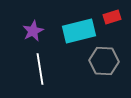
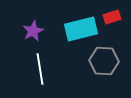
cyan rectangle: moved 2 px right, 2 px up
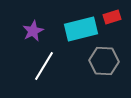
white line: moved 4 px right, 3 px up; rotated 40 degrees clockwise
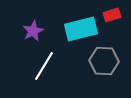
red rectangle: moved 2 px up
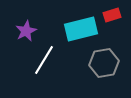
purple star: moved 7 px left
gray hexagon: moved 2 px down; rotated 12 degrees counterclockwise
white line: moved 6 px up
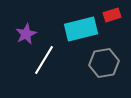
purple star: moved 3 px down
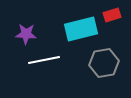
purple star: rotated 30 degrees clockwise
white line: rotated 48 degrees clockwise
